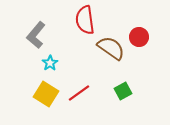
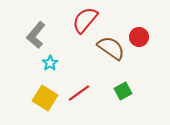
red semicircle: rotated 48 degrees clockwise
yellow square: moved 1 px left, 4 px down
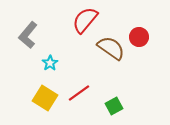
gray L-shape: moved 8 px left
green square: moved 9 px left, 15 px down
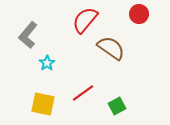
red circle: moved 23 px up
cyan star: moved 3 px left
red line: moved 4 px right
yellow square: moved 2 px left, 6 px down; rotated 20 degrees counterclockwise
green square: moved 3 px right
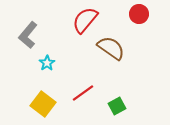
yellow square: rotated 25 degrees clockwise
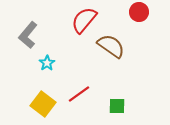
red circle: moved 2 px up
red semicircle: moved 1 px left
brown semicircle: moved 2 px up
red line: moved 4 px left, 1 px down
green square: rotated 30 degrees clockwise
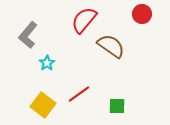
red circle: moved 3 px right, 2 px down
yellow square: moved 1 px down
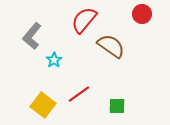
gray L-shape: moved 4 px right, 1 px down
cyan star: moved 7 px right, 3 px up
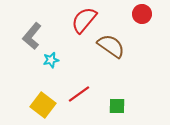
cyan star: moved 3 px left; rotated 21 degrees clockwise
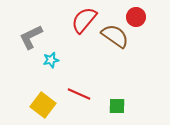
red circle: moved 6 px left, 3 px down
gray L-shape: moved 1 px left, 1 px down; rotated 24 degrees clockwise
brown semicircle: moved 4 px right, 10 px up
red line: rotated 60 degrees clockwise
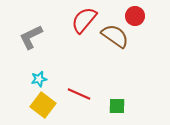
red circle: moved 1 px left, 1 px up
cyan star: moved 12 px left, 19 px down
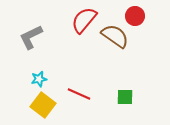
green square: moved 8 px right, 9 px up
